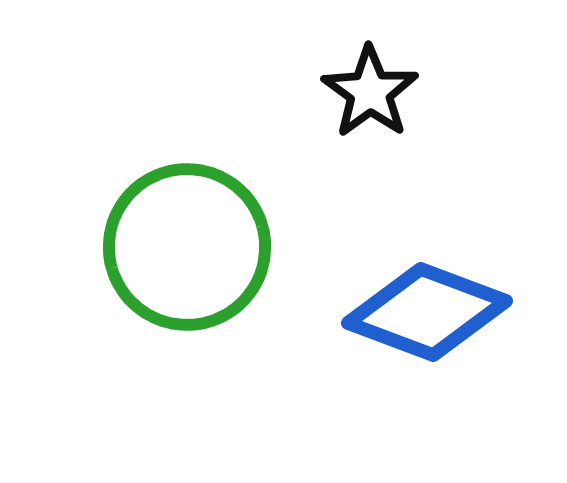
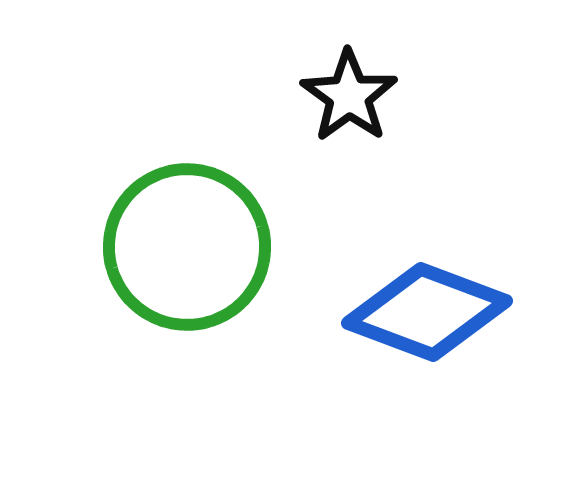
black star: moved 21 px left, 4 px down
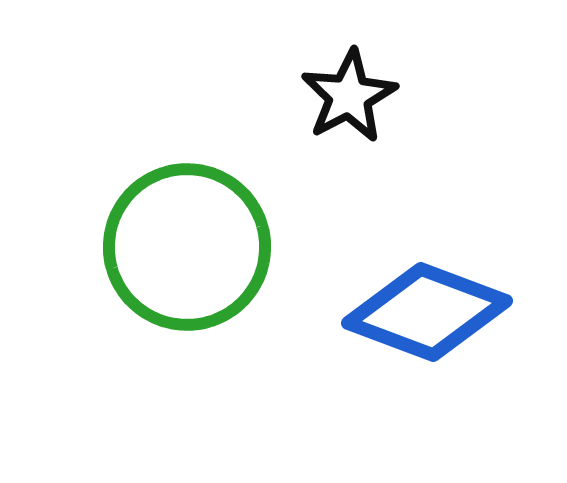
black star: rotated 8 degrees clockwise
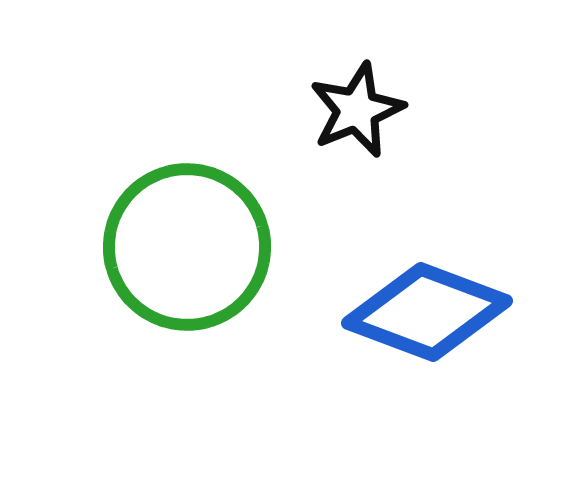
black star: moved 8 px right, 14 px down; rotated 6 degrees clockwise
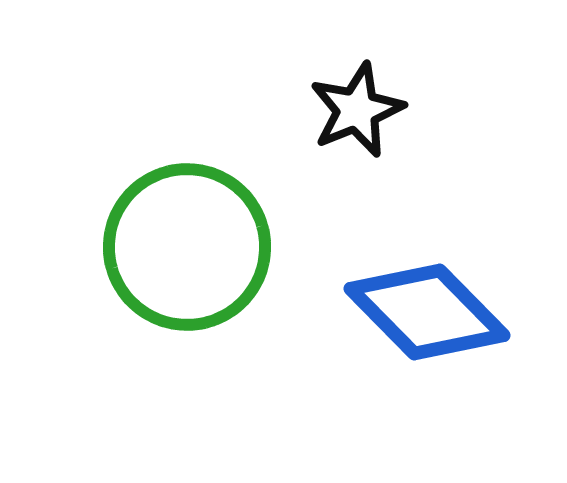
blue diamond: rotated 25 degrees clockwise
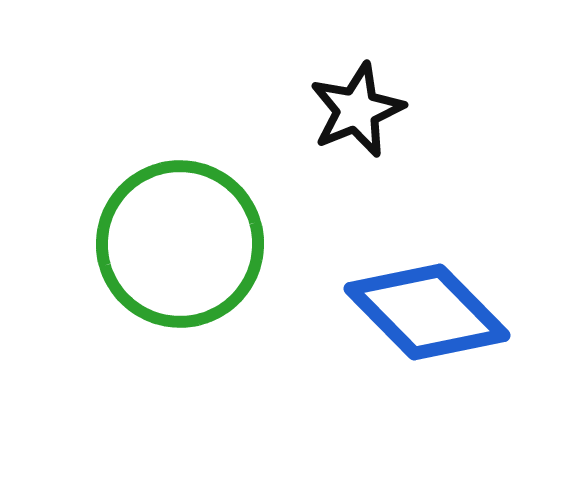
green circle: moved 7 px left, 3 px up
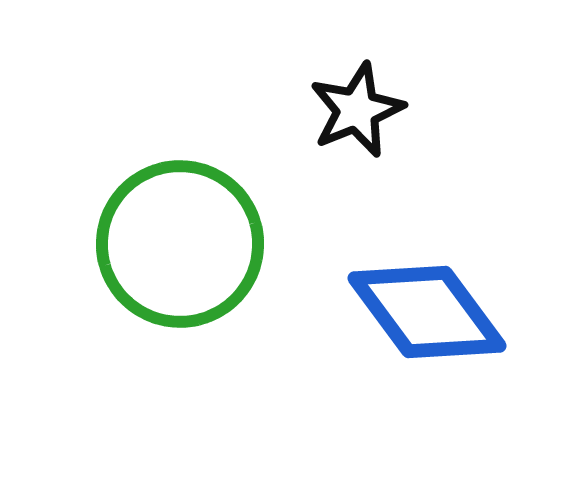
blue diamond: rotated 8 degrees clockwise
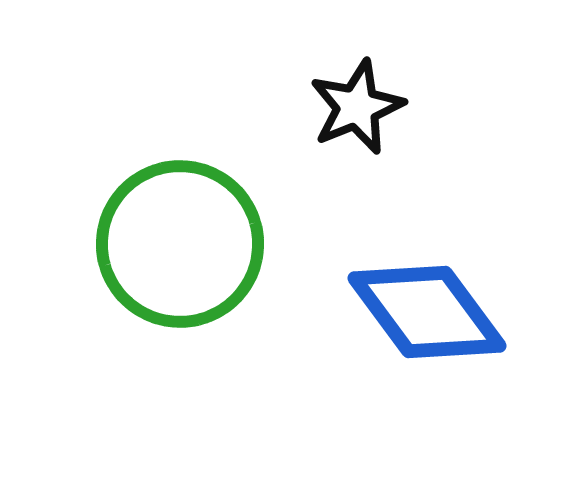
black star: moved 3 px up
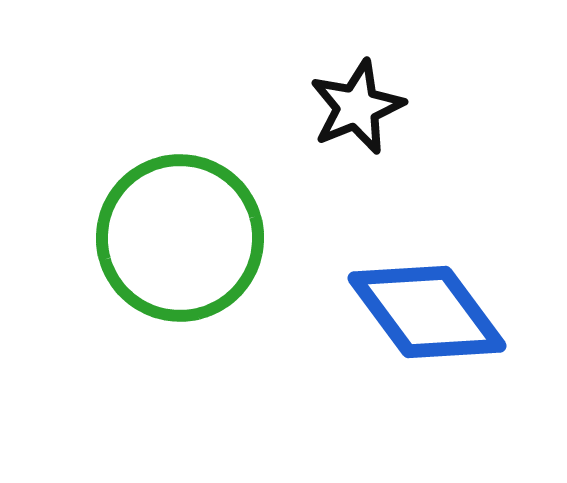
green circle: moved 6 px up
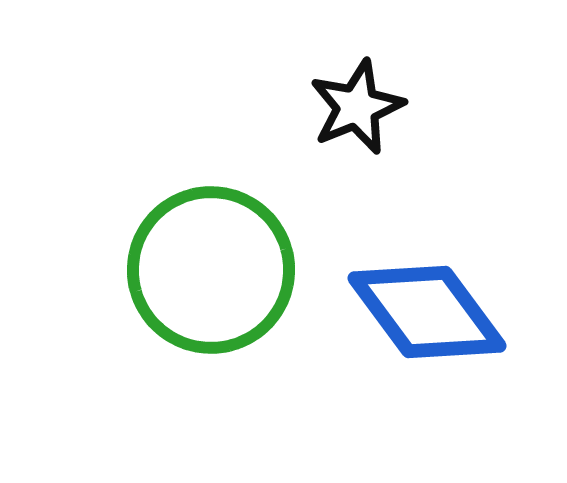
green circle: moved 31 px right, 32 px down
